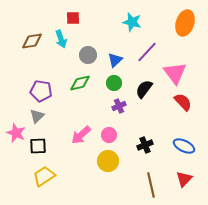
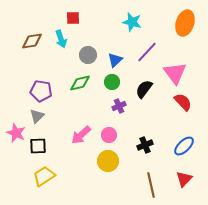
green circle: moved 2 px left, 1 px up
blue ellipse: rotated 70 degrees counterclockwise
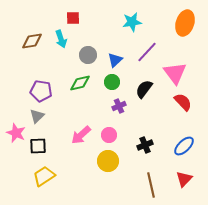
cyan star: rotated 24 degrees counterclockwise
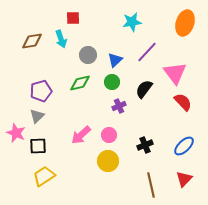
purple pentagon: rotated 25 degrees counterclockwise
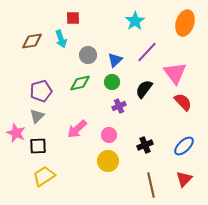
cyan star: moved 3 px right, 1 px up; rotated 24 degrees counterclockwise
pink arrow: moved 4 px left, 6 px up
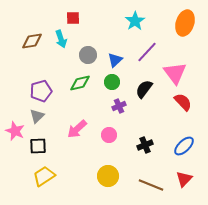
pink star: moved 1 px left, 2 px up
yellow circle: moved 15 px down
brown line: rotated 55 degrees counterclockwise
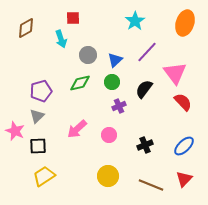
brown diamond: moved 6 px left, 13 px up; rotated 20 degrees counterclockwise
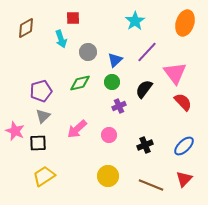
gray circle: moved 3 px up
gray triangle: moved 6 px right
black square: moved 3 px up
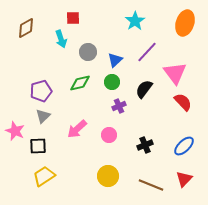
black square: moved 3 px down
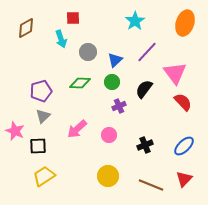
green diamond: rotated 15 degrees clockwise
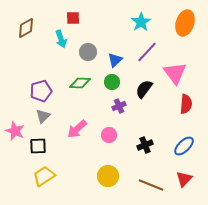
cyan star: moved 6 px right, 1 px down
red semicircle: moved 3 px right, 2 px down; rotated 48 degrees clockwise
